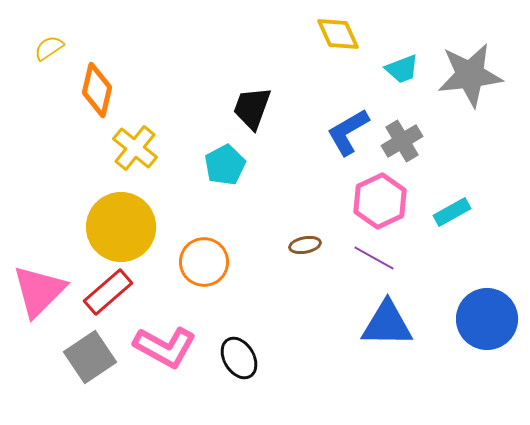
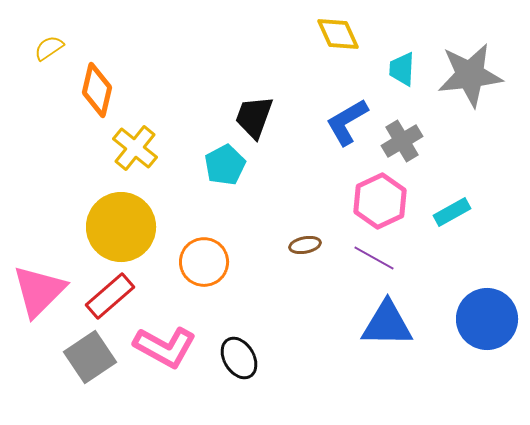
cyan trapezoid: rotated 114 degrees clockwise
black trapezoid: moved 2 px right, 9 px down
blue L-shape: moved 1 px left, 10 px up
red rectangle: moved 2 px right, 4 px down
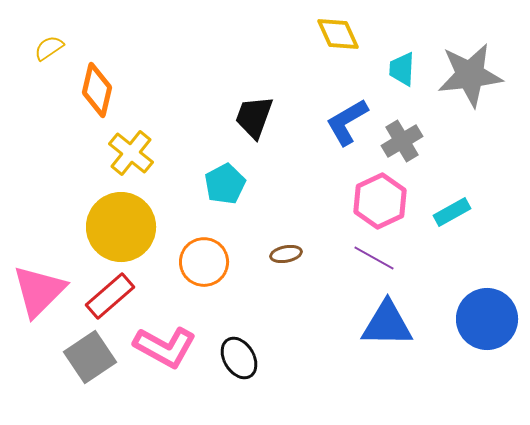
yellow cross: moved 4 px left, 5 px down
cyan pentagon: moved 19 px down
brown ellipse: moved 19 px left, 9 px down
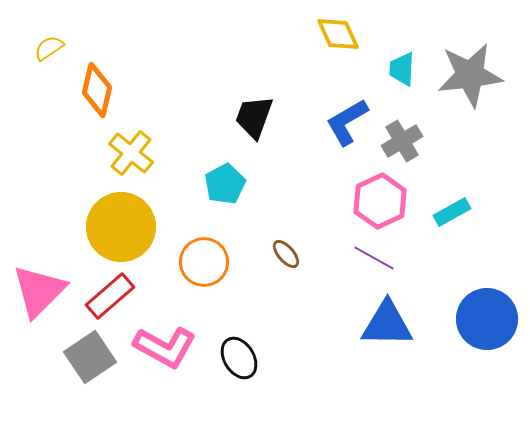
brown ellipse: rotated 60 degrees clockwise
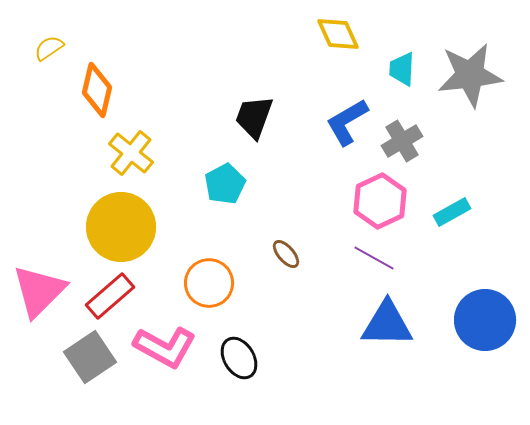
orange circle: moved 5 px right, 21 px down
blue circle: moved 2 px left, 1 px down
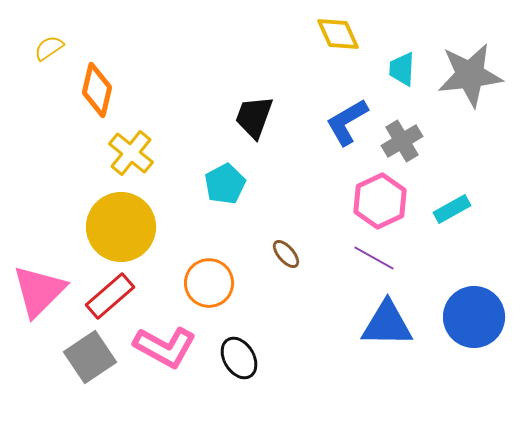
cyan rectangle: moved 3 px up
blue circle: moved 11 px left, 3 px up
